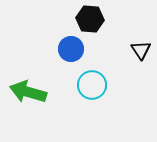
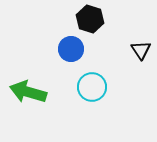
black hexagon: rotated 12 degrees clockwise
cyan circle: moved 2 px down
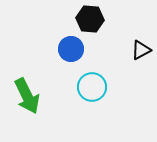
black hexagon: rotated 12 degrees counterclockwise
black triangle: rotated 35 degrees clockwise
green arrow: moved 1 px left, 4 px down; rotated 132 degrees counterclockwise
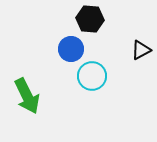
cyan circle: moved 11 px up
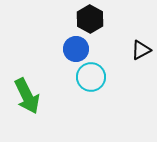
black hexagon: rotated 24 degrees clockwise
blue circle: moved 5 px right
cyan circle: moved 1 px left, 1 px down
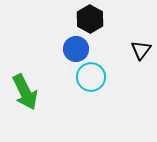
black triangle: rotated 25 degrees counterclockwise
green arrow: moved 2 px left, 4 px up
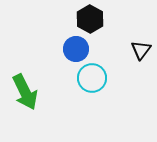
cyan circle: moved 1 px right, 1 px down
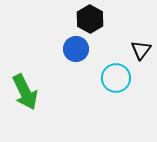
cyan circle: moved 24 px right
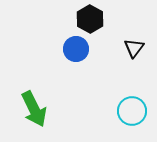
black triangle: moved 7 px left, 2 px up
cyan circle: moved 16 px right, 33 px down
green arrow: moved 9 px right, 17 px down
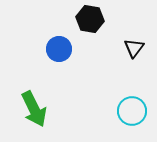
black hexagon: rotated 20 degrees counterclockwise
blue circle: moved 17 px left
